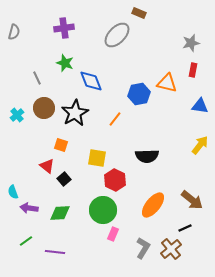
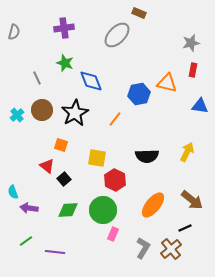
brown circle: moved 2 px left, 2 px down
yellow arrow: moved 13 px left, 7 px down; rotated 12 degrees counterclockwise
green diamond: moved 8 px right, 3 px up
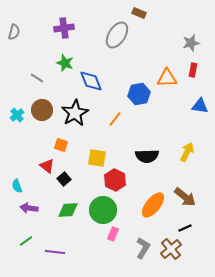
gray ellipse: rotated 12 degrees counterclockwise
gray line: rotated 32 degrees counterclockwise
orange triangle: moved 5 px up; rotated 15 degrees counterclockwise
cyan semicircle: moved 4 px right, 6 px up
brown arrow: moved 7 px left, 3 px up
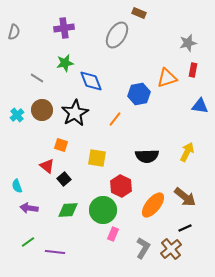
gray star: moved 3 px left
green star: rotated 30 degrees counterclockwise
orange triangle: rotated 15 degrees counterclockwise
red hexagon: moved 6 px right, 6 px down
green line: moved 2 px right, 1 px down
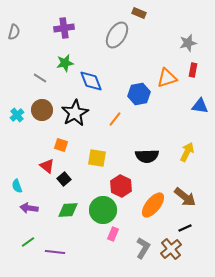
gray line: moved 3 px right
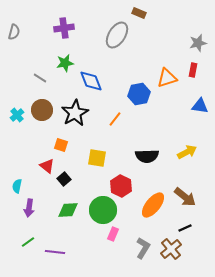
gray star: moved 10 px right
yellow arrow: rotated 36 degrees clockwise
cyan semicircle: rotated 32 degrees clockwise
purple arrow: rotated 90 degrees counterclockwise
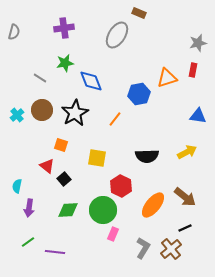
blue triangle: moved 2 px left, 10 px down
